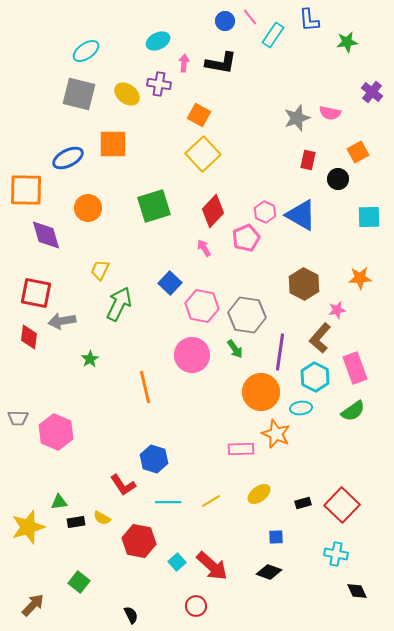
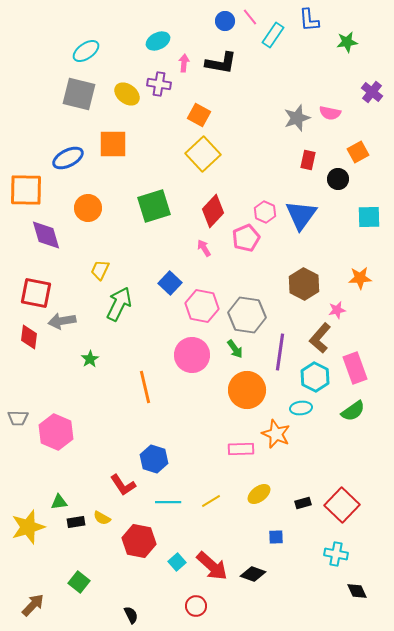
blue triangle at (301, 215): rotated 36 degrees clockwise
orange circle at (261, 392): moved 14 px left, 2 px up
black diamond at (269, 572): moved 16 px left, 2 px down
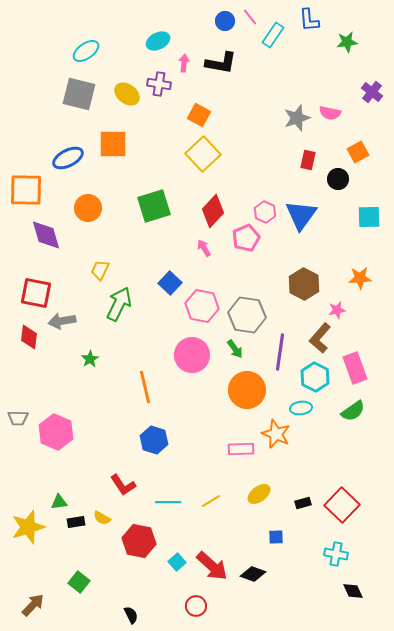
blue hexagon at (154, 459): moved 19 px up
black diamond at (357, 591): moved 4 px left
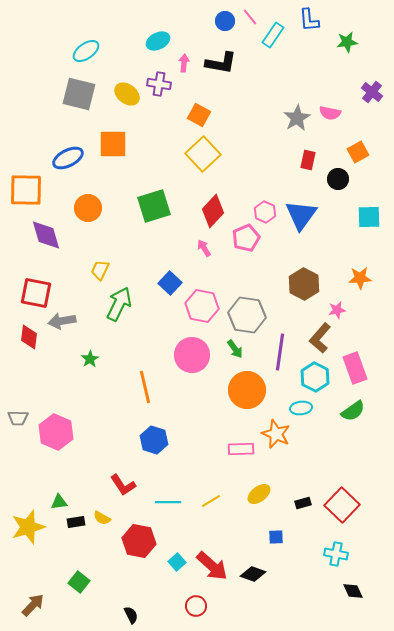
gray star at (297, 118): rotated 12 degrees counterclockwise
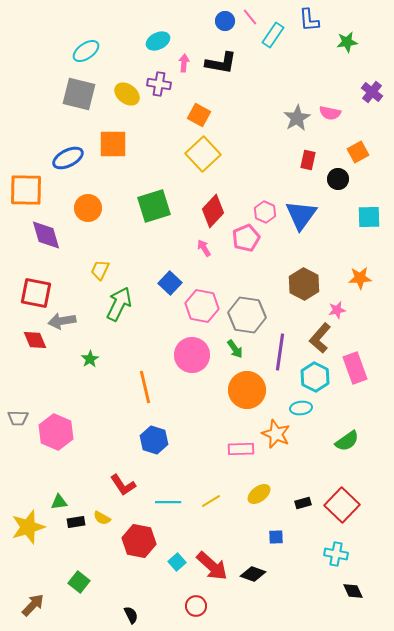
red diamond at (29, 337): moved 6 px right, 3 px down; rotated 30 degrees counterclockwise
green semicircle at (353, 411): moved 6 px left, 30 px down
